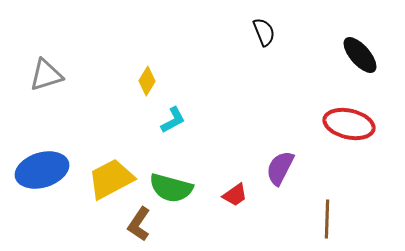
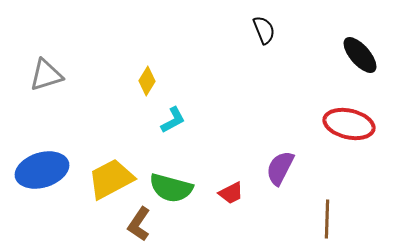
black semicircle: moved 2 px up
red trapezoid: moved 4 px left, 2 px up; rotated 8 degrees clockwise
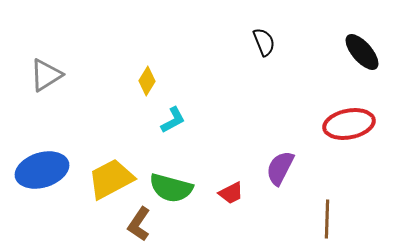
black semicircle: moved 12 px down
black ellipse: moved 2 px right, 3 px up
gray triangle: rotated 15 degrees counterclockwise
red ellipse: rotated 24 degrees counterclockwise
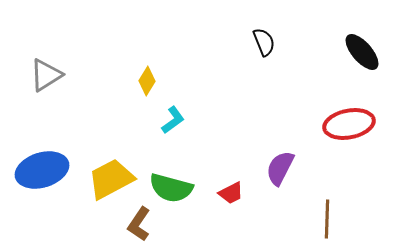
cyan L-shape: rotated 8 degrees counterclockwise
